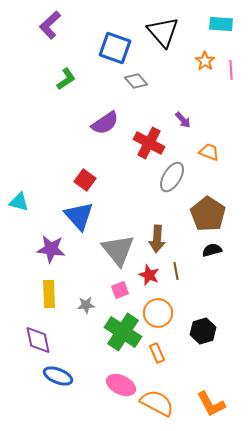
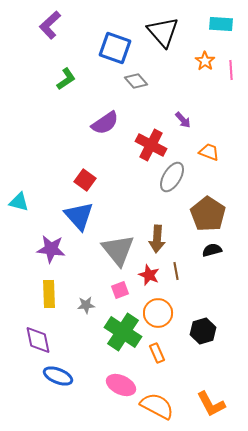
red cross: moved 2 px right, 2 px down
orange semicircle: moved 3 px down
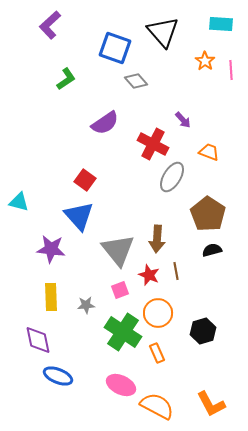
red cross: moved 2 px right, 1 px up
yellow rectangle: moved 2 px right, 3 px down
